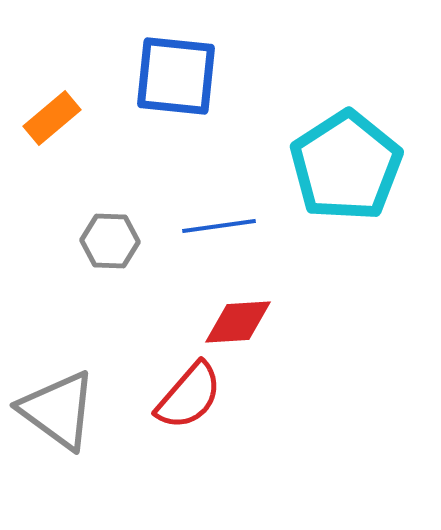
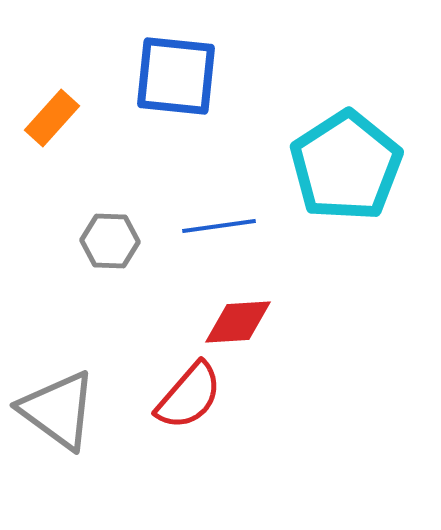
orange rectangle: rotated 8 degrees counterclockwise
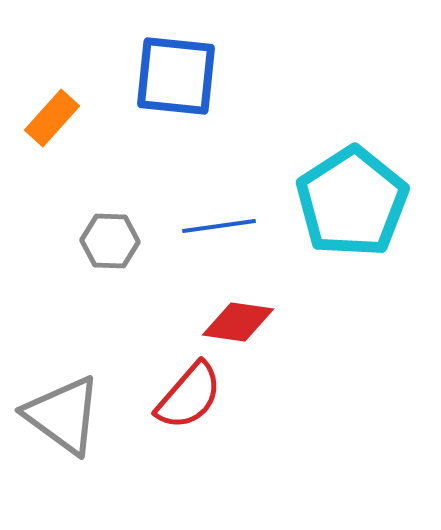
cyan pentagon: moved 6 px right, 36 px down
red diamond: rotated 12 degrees clockwise
gray triangle: moved 5 px right, 5 px down
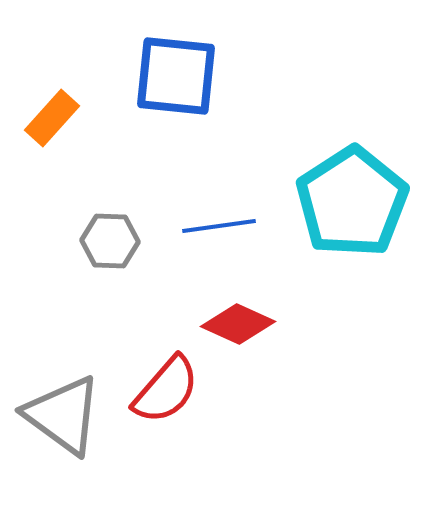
red diamond: moved 2 px down; rotated 16 degrees clockwise
red semicircle: moved 23 px left, 6 px up
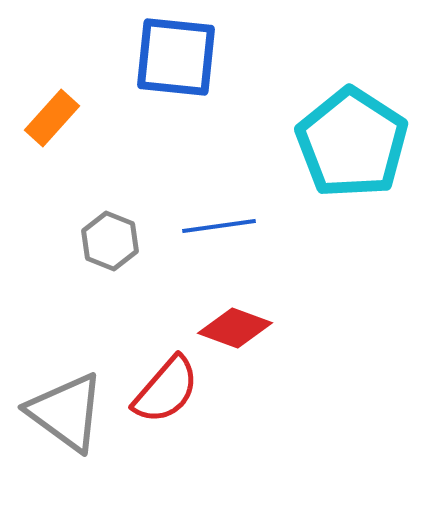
blue square: moved 19 px up
cyan pentagon: moved 59 px up; rotated 6 degrees counterclockwise
gray hexagon: rotated 20 degrees clockwise
red diamond: moved 3 px left, 4 px down; rotated 4 degrees counterclockwise
gray triangle: moved 3 px right, 3 px up
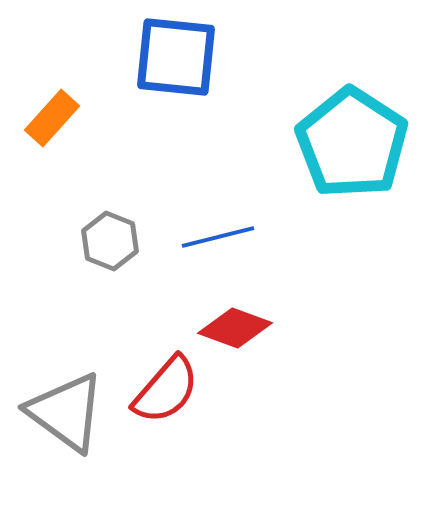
blue line: moved 1 px left, 11 px down; rotated 6 degrees counterclockwise
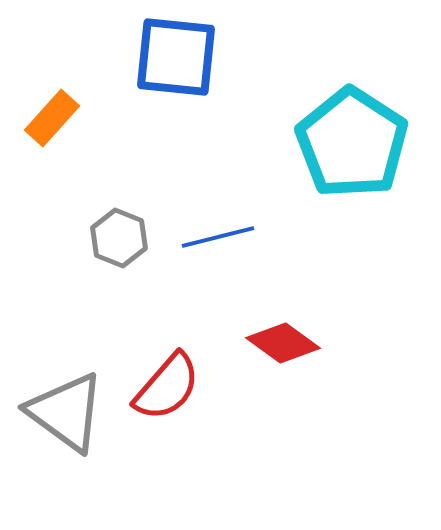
gray hexagon: moved 9 px right, 3 px up
red diamond: moved 48 px right, 15 px down; rotated 16 degrees clockwise
red semicircle: moved 1 px right, 3 px up
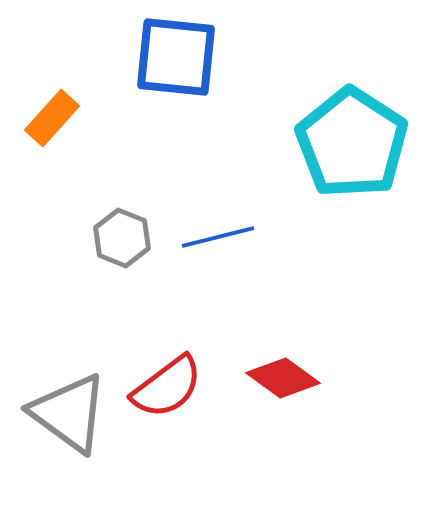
gray hexagon: moved 3 px right
red diamond: moved 35 px down
red semicircle: rotated 12 degrees clockwise
gray triangle: moved 3 px right, 1 px down
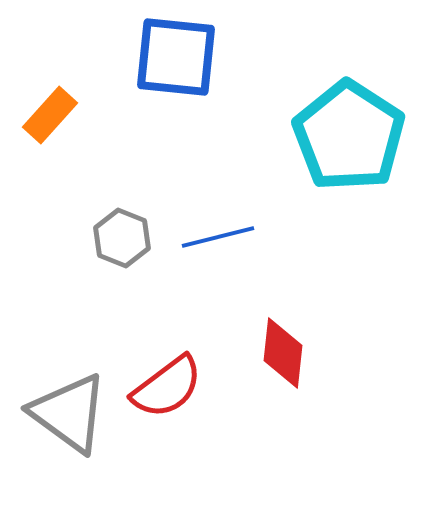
orange rectangle: moved 2 px left, 3 px up
cyan pentagon: moved 3 px left, 7 px up
red diamond: moved 25 px up; rotated 60 degrees clockwise
